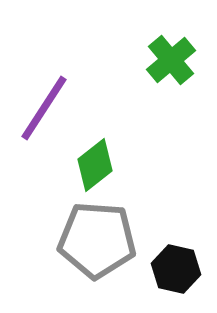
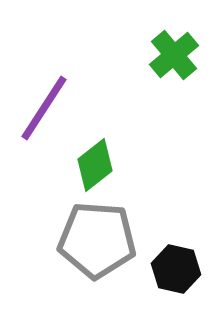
green cross: moved 3 px right, 5 px up
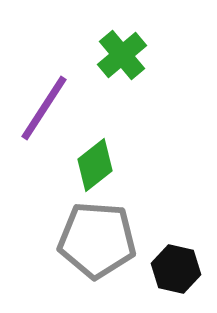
green cross: moved 52 px left
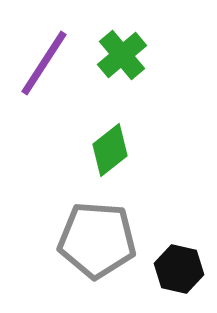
purple line: moved 45 px up
green diamond: moved 15 px right, 15 px up
black hexagon: moved 3 px right
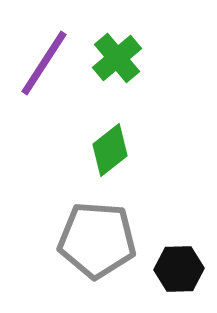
green cross: moved 5 px left, 3 px down
black hexagon: rotated 15 degrees counterclockwise
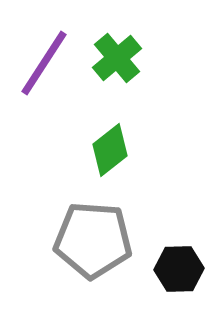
gray pentagon: moved 4 px left
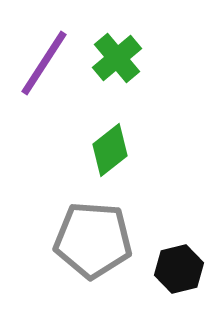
black hexagon: rotated 12 degrees counterclockwise
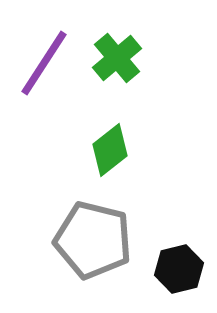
gray pentagon: rotated 10 degrees clockwise
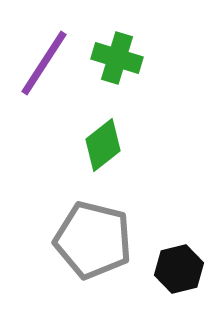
green cross: rotated 33 degrees counterclockwise
green diamond: moved 7 px left, 5 px up
